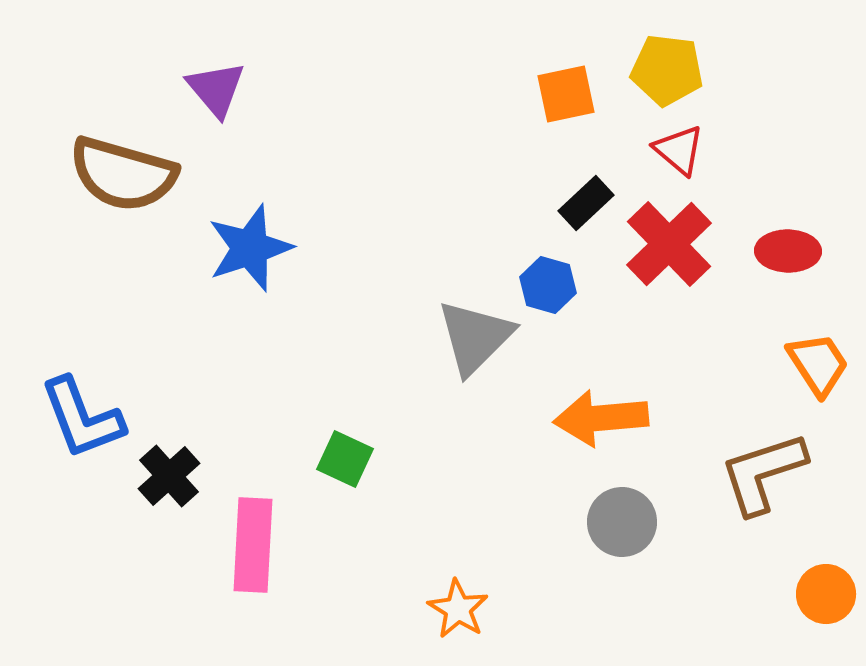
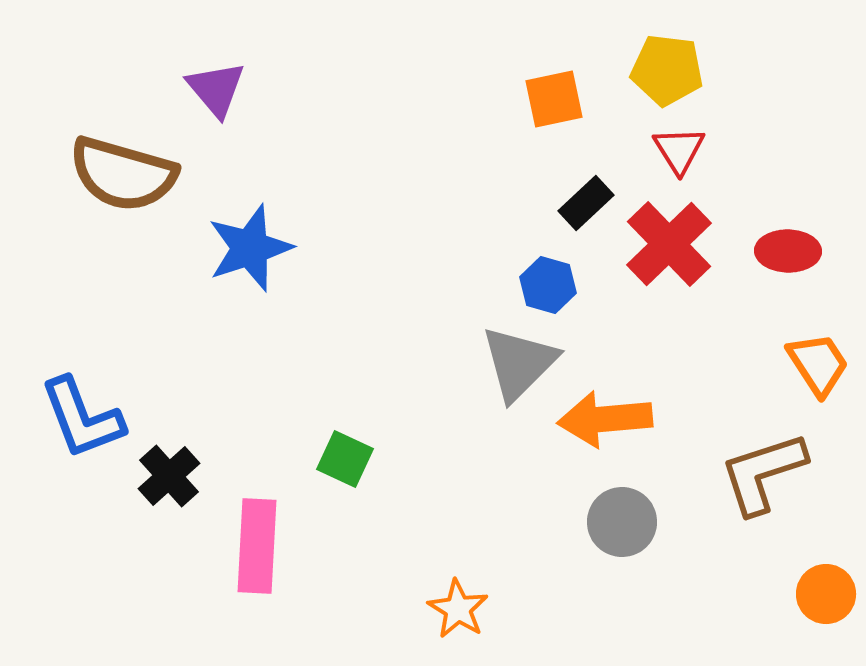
orange square: moved 12 px left, 5 px down
red triangle: rotated 18 degrees clockwise
gray triangle: moved 44 px right, 26 px down
orange arrow: moved 4 px right, 1 px down
pink rectangle: moved 4 px right, 1 px down
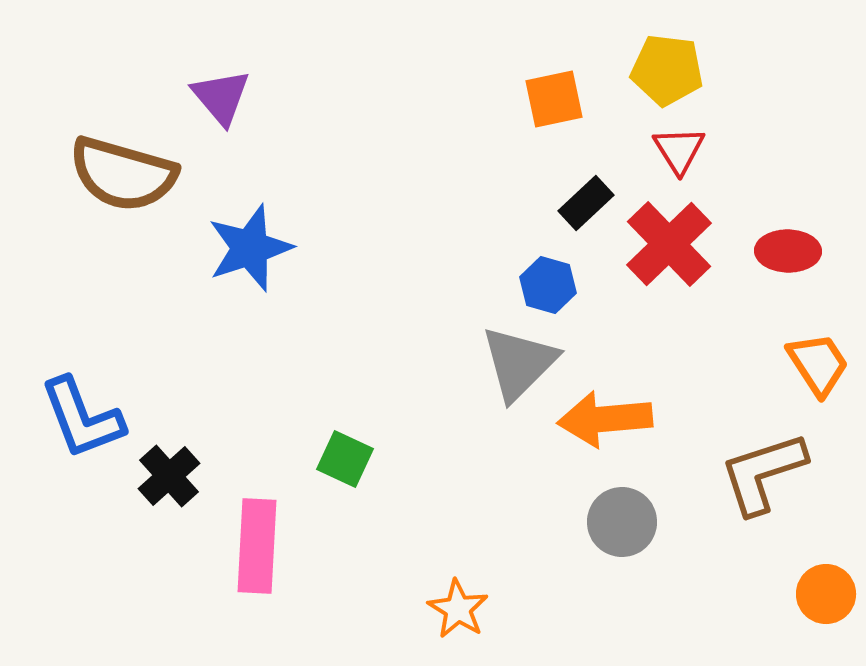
purple triangle: moved 5 px right, 8 px down
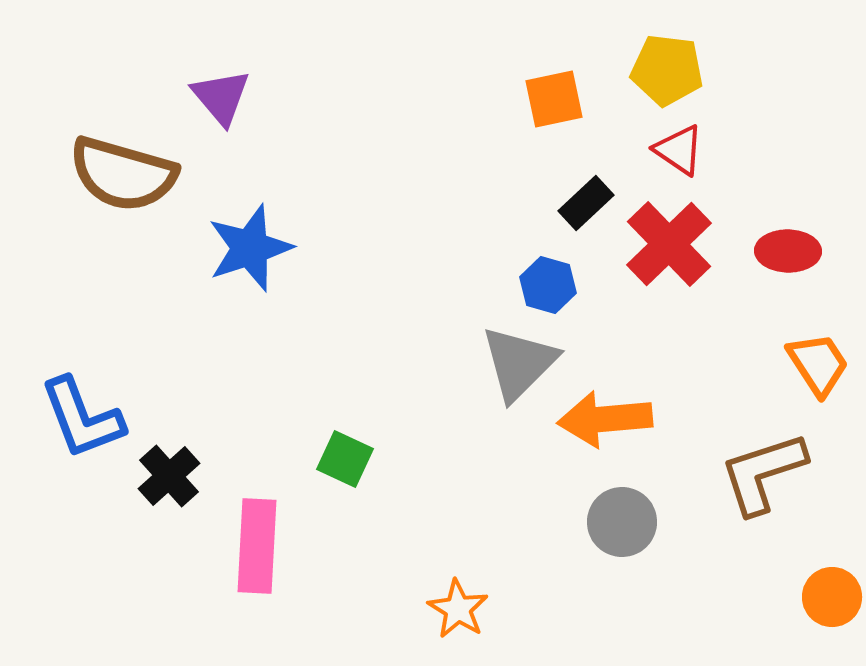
red triangle: rotated 24 degrees counterclockwise
orange circle: moved 6 px right, 3 px down
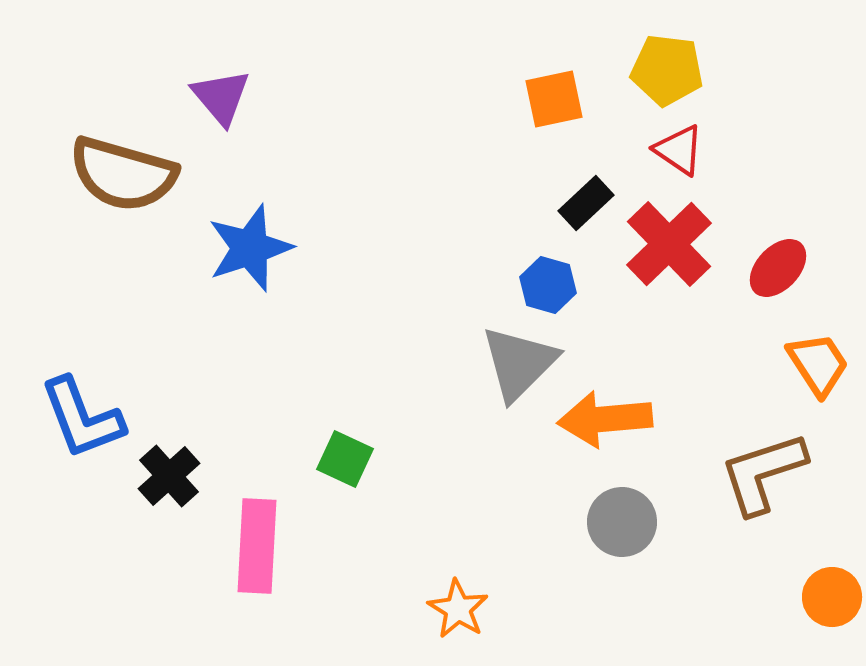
red ellipse: moved 10 px left, 17 px down; rotated 48 degrees counterclockwise
